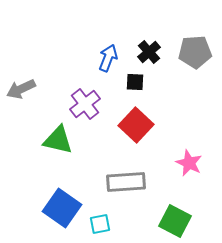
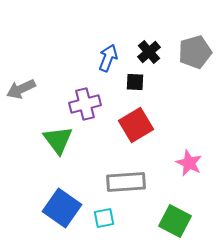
gray pentagon: rotated 12 degrees counterclockwise
purple cross: rotated 24 degrees clockwise
red square: rotated 16 degrees clockwise
green triangle: rotated 40 degrees clockwise
cyan square: moved 4 px right, 6 px up
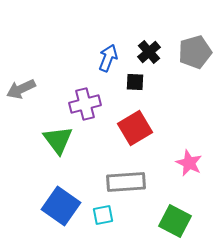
red square: moved 1 px left, 3 px down
blue square: moved 1 px left, 2 px up
cyan square: moved 1 px left, 3 px up
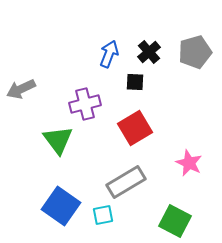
blue arrow: moved 1 px right, 4 px up
gray rectangle: rotated 27 degrees counterclockwise
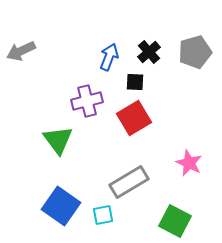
blue arrow: moved 3 px down
gray arrow: moved 38 px up
purple cross: moved 2 px right, 3 px up
red square: moved 1 px left, 10 px up
gray rectangle: moved 3 px right
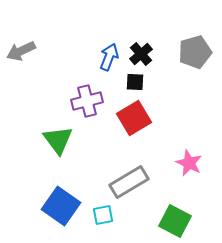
black cross: moved 8 px left, 2 px down
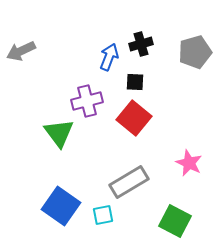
black cross: moved 10 px up; rotated 25 degrees clockwise
red square: rotated 20 degrees counterclockwise
green triangle: moved 1 px right, 7 px up
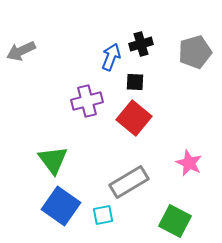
blue arrow: moved 2 px right
green triangle: moved 6 px left, 27 px down
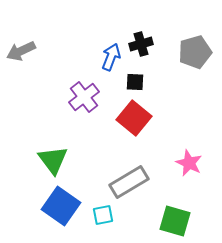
purple cross: moved 3 px left, 4 px up; rotated 24 degrees counterclockwise
green square: rotated 12 degrees counterclockwise
